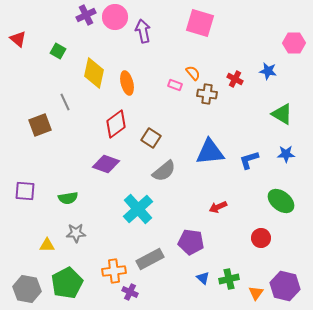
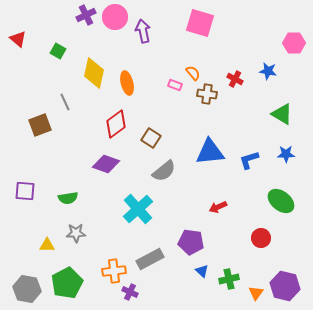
blue triangle at (203, 278): moved 1 px left, 7 px up
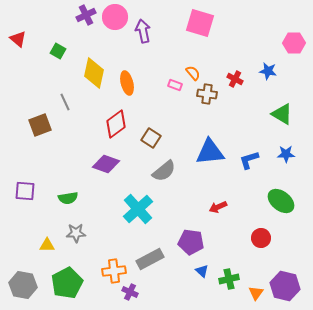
gray hexagon at (27, 289): moved 4 px left, 4 px up
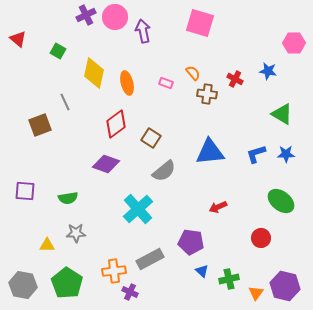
pink rectangle at (175, 85): moved 9 px left, 2 px up
blue L-shape at (249, 160): moved 7 px right, 6 px up
green pentagon at (67, 283): rotated 12 degrees counterclockwise
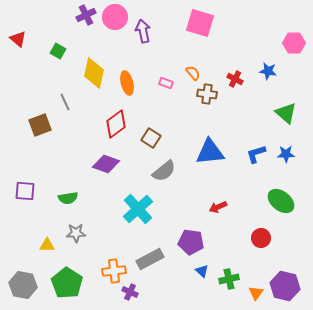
green triangle at (282, 114): moved 4 px right, 1 px up; rotated 10 degrees clockwise
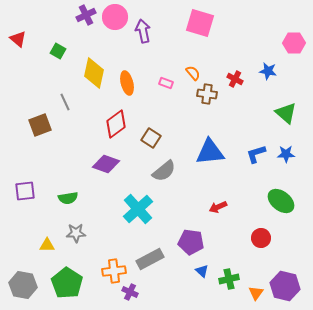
purple square at (25, 191): rotated 10 degrees counterclockwise
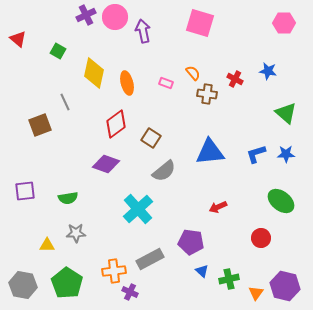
pink hexagon at (294, 43): moved 10 px left, 20 px up
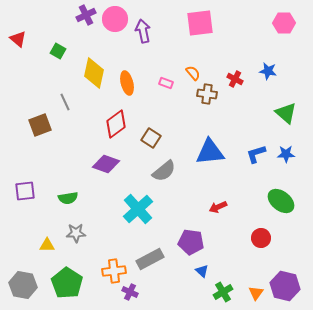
pink circle at (115, 17): moved 2 px down
pink square at (200, 23): rotated 24 degrees counterclockwise
green cross at (229, 279): moved 6 px left, 13 px down; rotated 18 degrees counterclockwise
